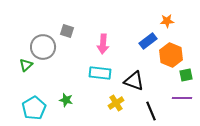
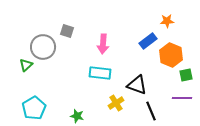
black triangle: moved 3 px right, 4 px down
green star: moved 11 px right, 16 px down
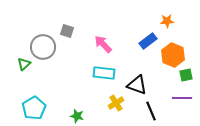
pink arrow: rotated 132 degrees clockwise
orange hexagon: moved 2 px right
green triangle: moved 2 px left, 1 px up
cyan rectangle: moved 4 px right
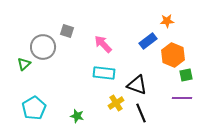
black line: moved 10 px left, 2 px down
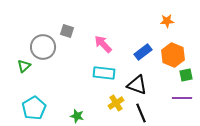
blue rectangle: moved 5 px left, 11 px down
green triangle: moved 2 px down
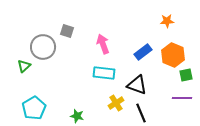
pink arrow: rotated 24 degrees clockwise
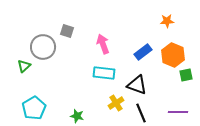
purple line: moved 4 px left, 14 px down
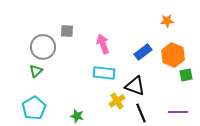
gray square: rotated 16 degrees counterclockwise
green triangle: moved 12 px right, 5 px down
black triangle: moved 2 px left, 1 px down
yellow cross: moved 1 px right, 2 px up
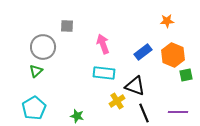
gray square: moved 5 px up
black line: moved 3 px right
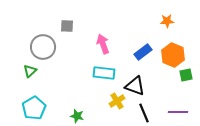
green triangle: moved 6 px left
